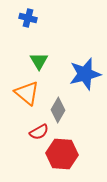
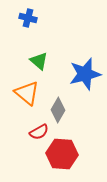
green triangle: rotated 18 degrees counterclockwise
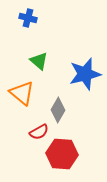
orange triangle: moved 5 px left
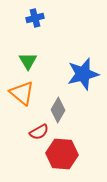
blue cross: moved 7 px right; rotated 30 degrees counterclockwise
green triangle: moved 11 px left; rotated 18 degrees clockwise
blue star: moved 2 px left
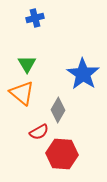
green triangle: moved 1 px left, 3 px down
blue star: rotated 24 degrees counterclockwise
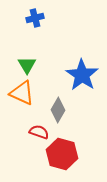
green triangle: moved 1 px down
blue star: moved 1 px left, 1 px down
orange triangle: rotated 16 degrees counterclockwise
red semicircle: rotated 132 degrees counterclockwise
red hexagon: rotated 12 degrees clockwise
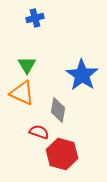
gray diamond: rotated 20 degrees counterclockwise
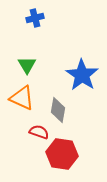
orange triangle: moved 5 px down
red hexagon: rotated 8 degrees counterclockwise
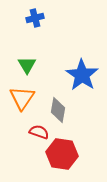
orange triangle: rotated 40 degrees clockwise
